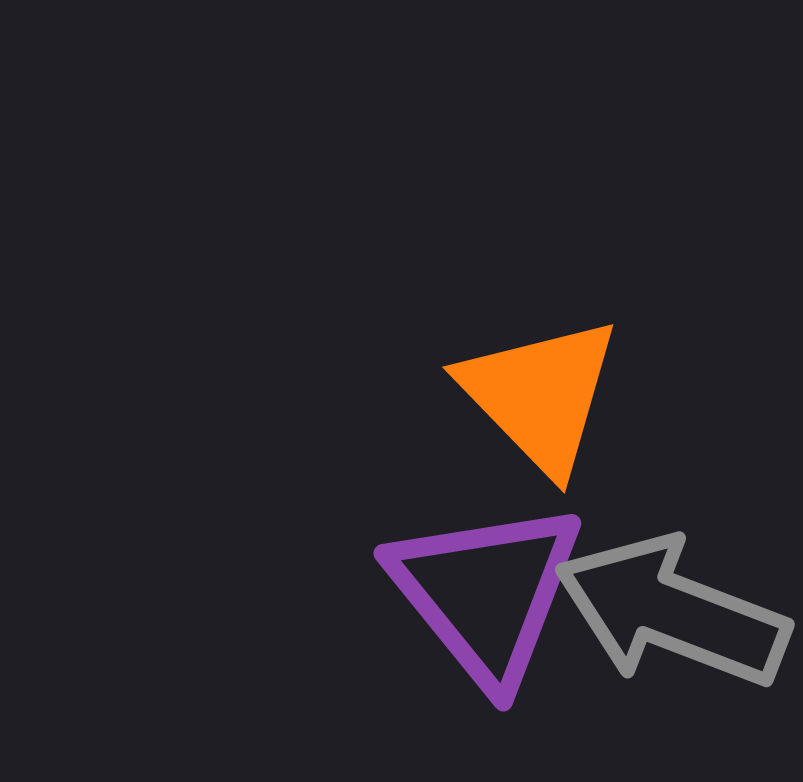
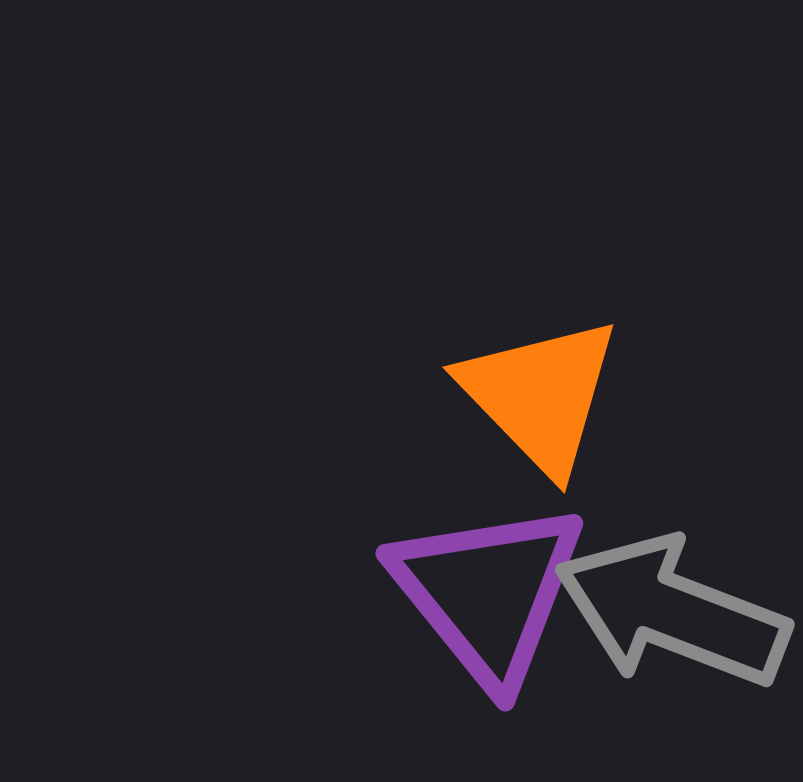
purple triangle: moved 2 px right
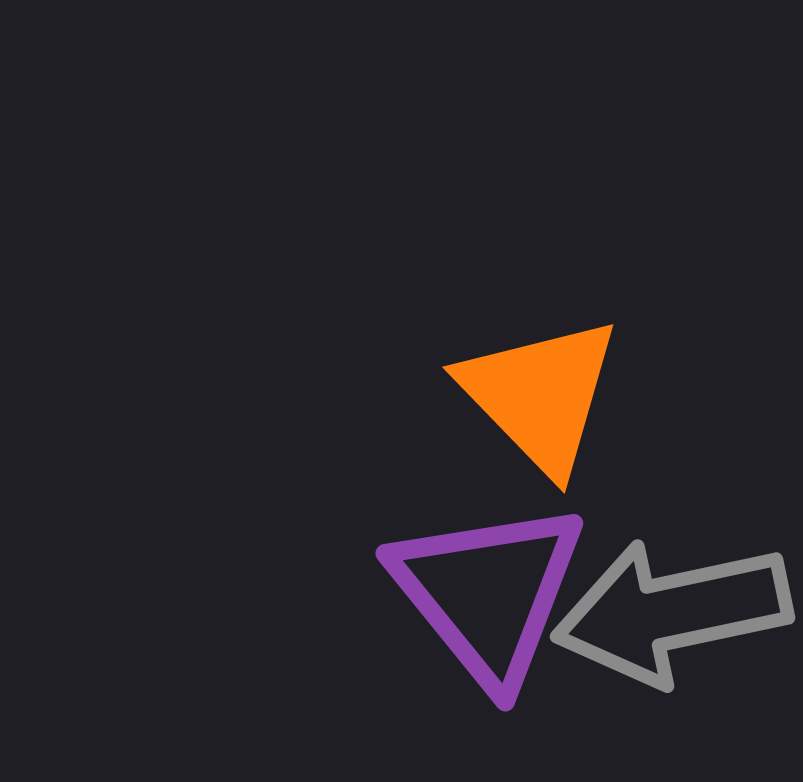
gray arrow: rotated 33 degrees counterclockwise
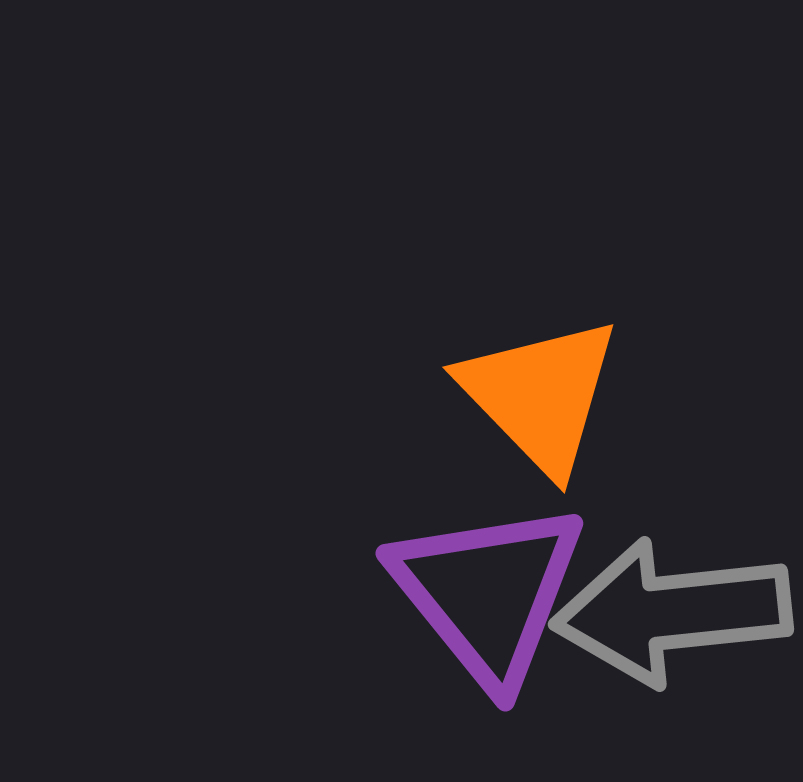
gray arrow: rotated 6 degrees clockwise
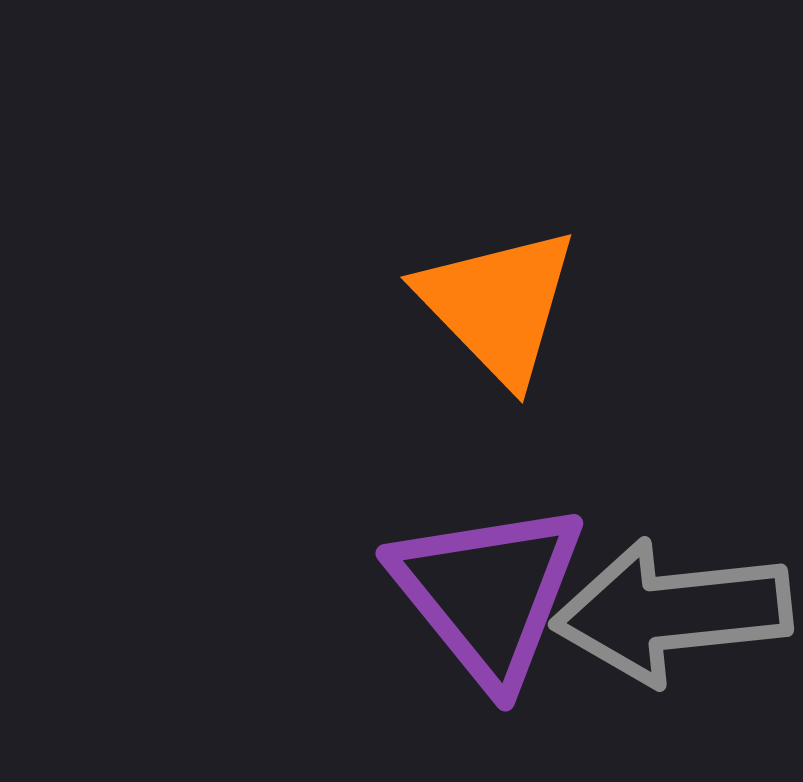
orange triangle: moved 42 px left, 90 px up
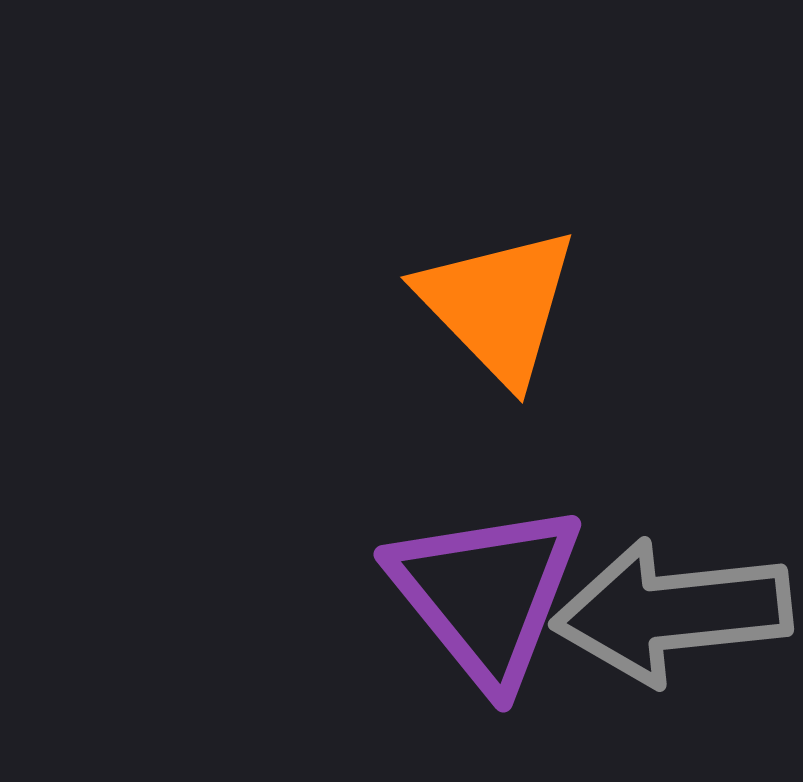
purple triangle: moved 2 px left, 1 px down
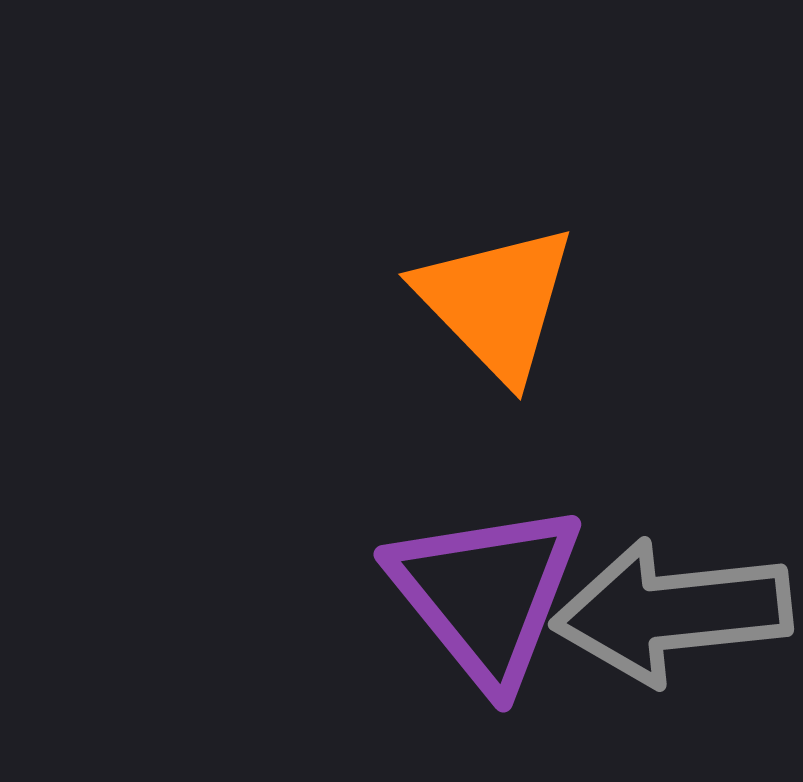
orange triangle: moved 2 px left, 3 px up
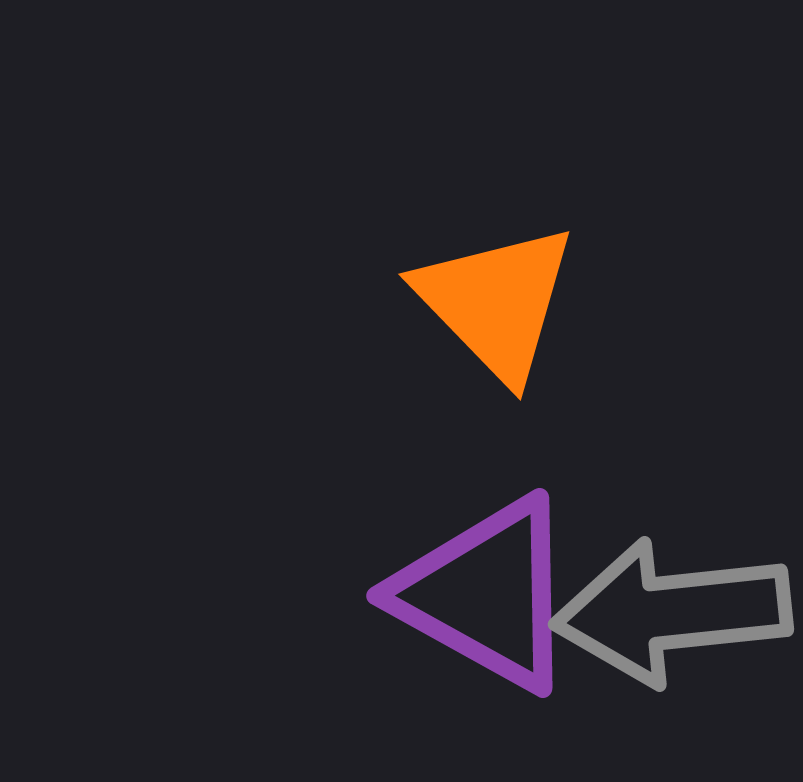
purple triangle: rotated 22 degrees counterclockwise
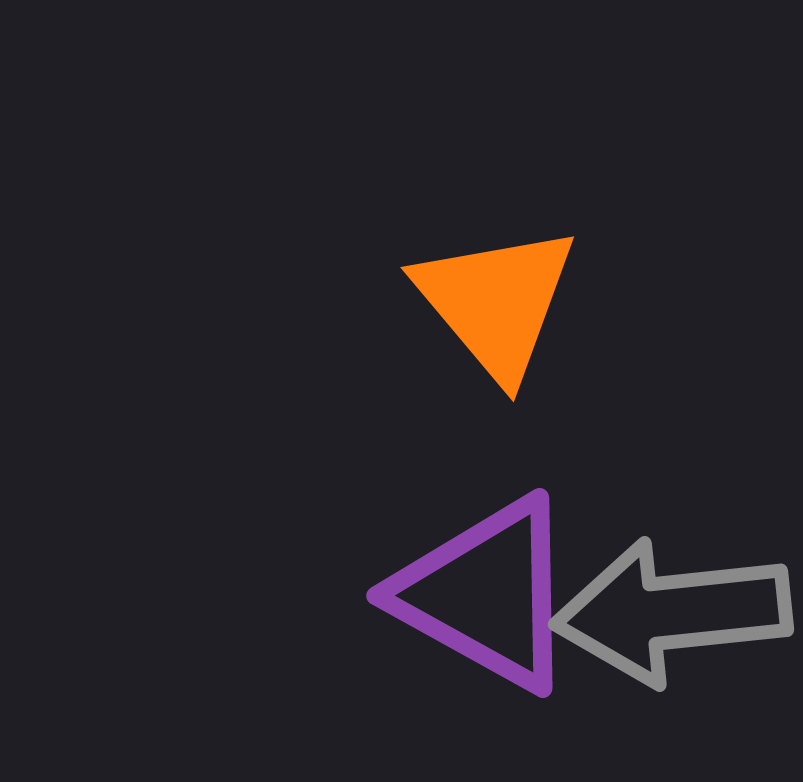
orange triangle: rotated 4 degrees clockwise
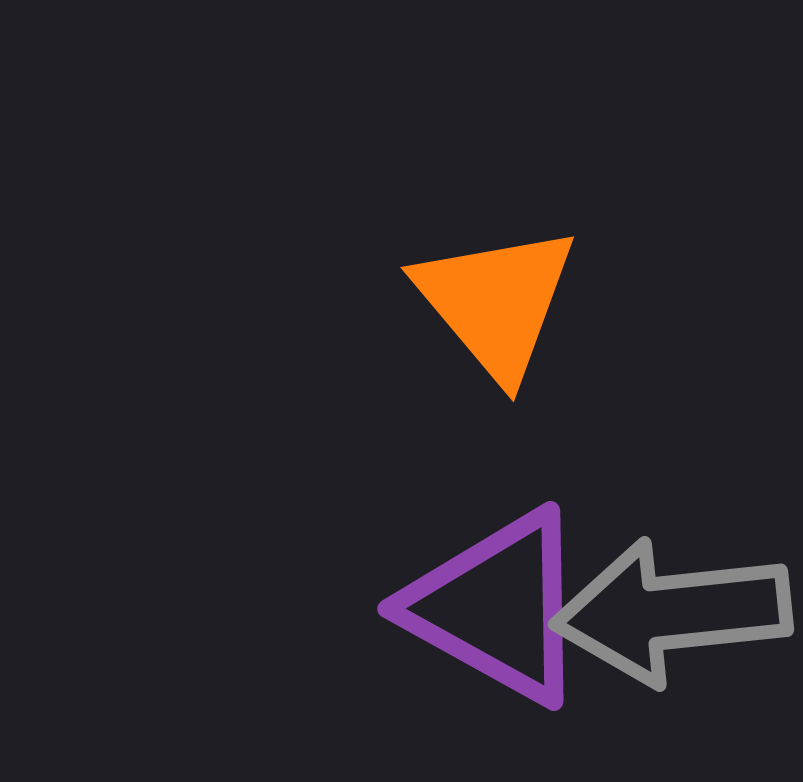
purple triangle: moved 11 px right, 13 px down
